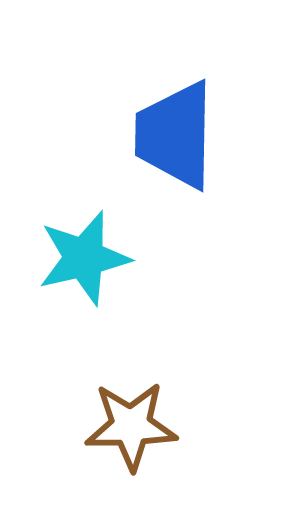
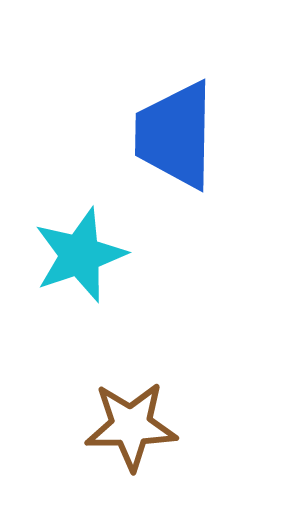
cyan star: moved 4 px left, 3 px up; rotated 6 degrees counterclockwise
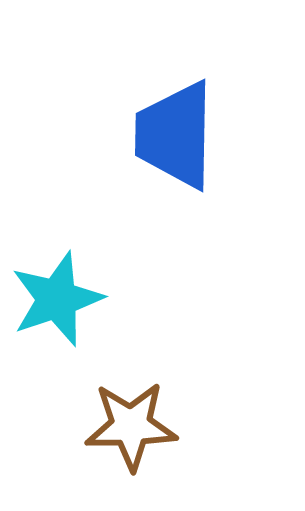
cyan star: moved 23 px left, 44 px down
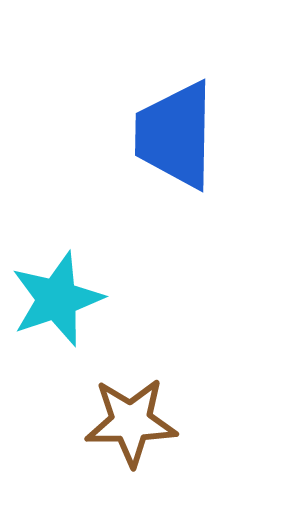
brown star: moved 4 px up
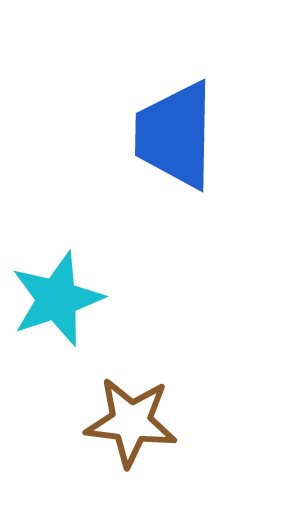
brown star: rotated 8 degrees clockwise
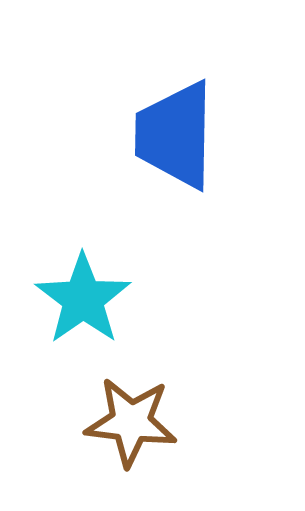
cyan star: moved 26 px right; rotated 16 degrees counterclockwise
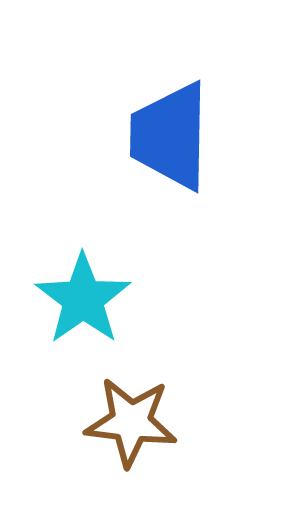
blue trapezoid: moved 5 px left, 1 px down
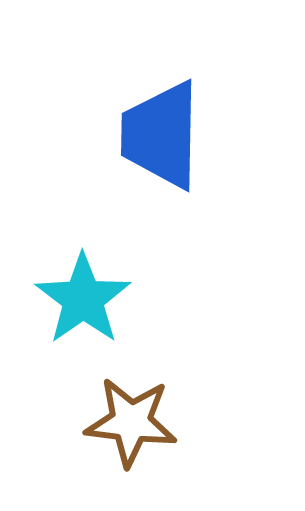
blue trapezoid: moved 9 px left, 1 px up
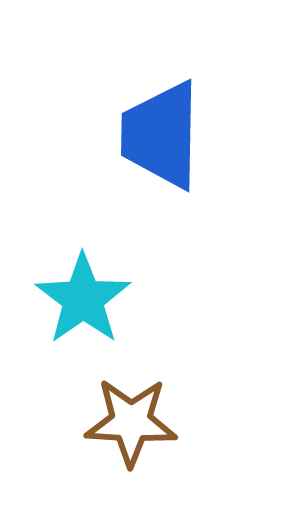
brown star: rotated 4 degrees counterclockwise
